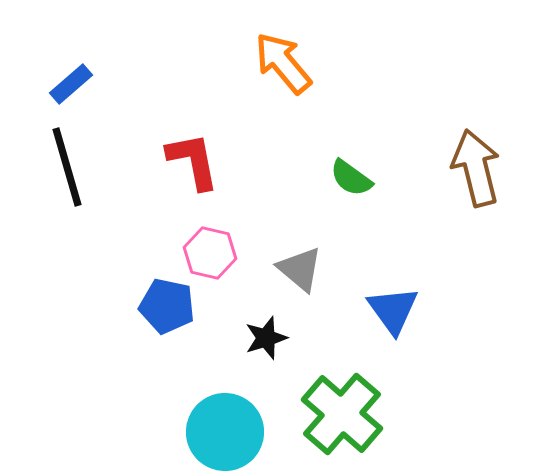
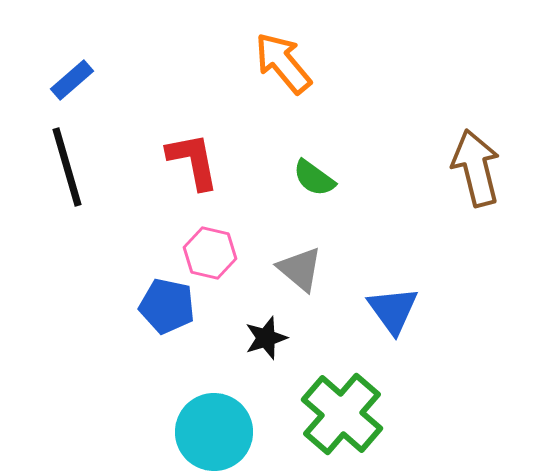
blue rectangle: moved 1 px right, 4 px up
green semicircle: moved 37 px left
cyan circle: moved 11 px left
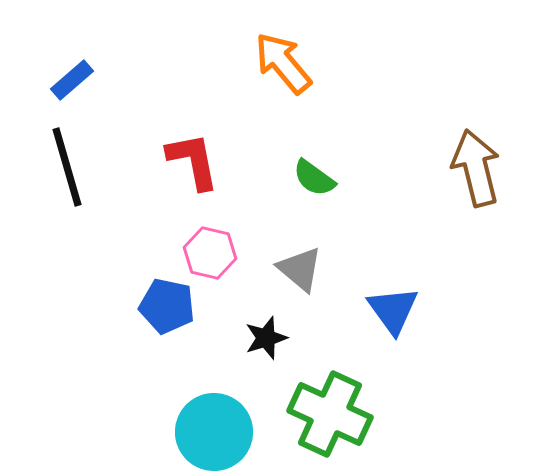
green cross: moved 12 px left; rotated 16 degrees counterclockwise
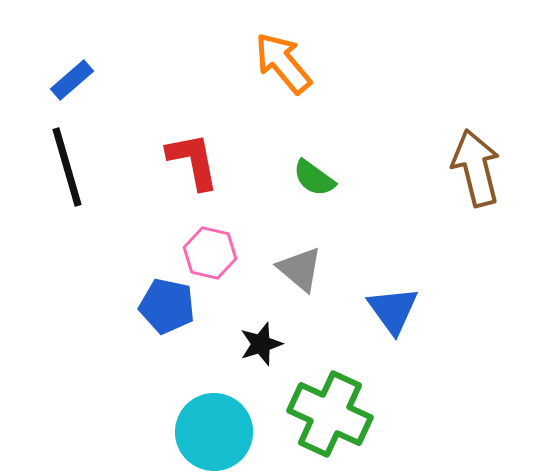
black star: moved 5 px left, 6 px down
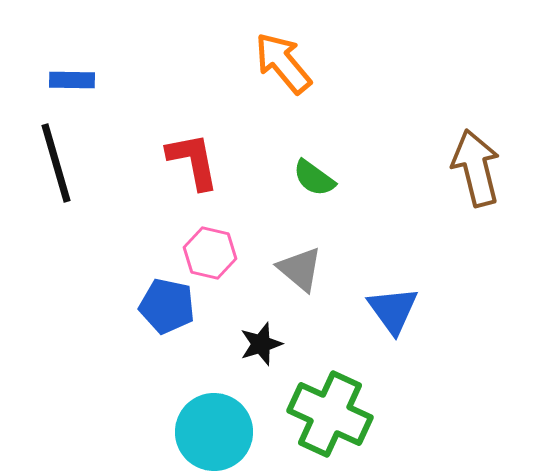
blue rectangle: rotated 42 degrees clockwise
black line: moved 11 px left, 4 px up
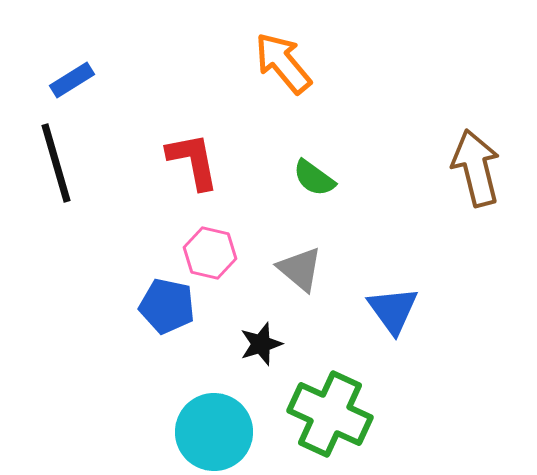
blue rectangle: rotated 33 degrees counterclockwise
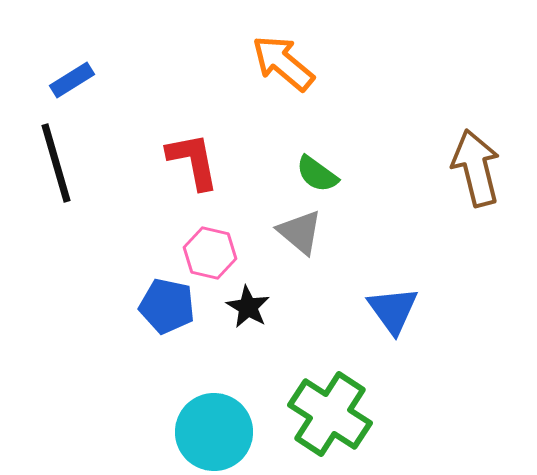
orange arrow: rotated 10 degrees counterclockwise
green semicircle: moved 3 px right, 4 px up
gray triangle: moved 37 px up
black star: moved 13 px left, 37 px up; rotated 24 degrees counterclockwise
green cross: rotated 8 degrees clockwise
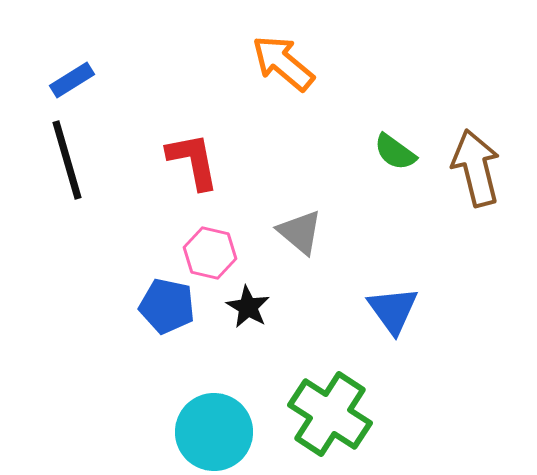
black line: moved 11 px right, 3 px up
green semicircle: moved 78 px right, 22 px up
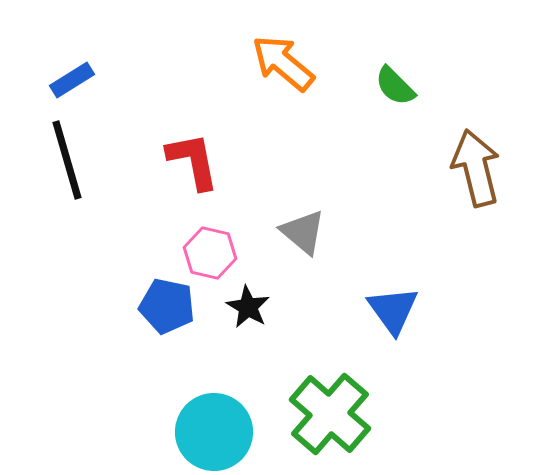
green semicircle: moved 66 px up; rotated 9 degrees clockwise
gray triangle: moved 3 px right
green cross: rotated 8 degrees clockwise
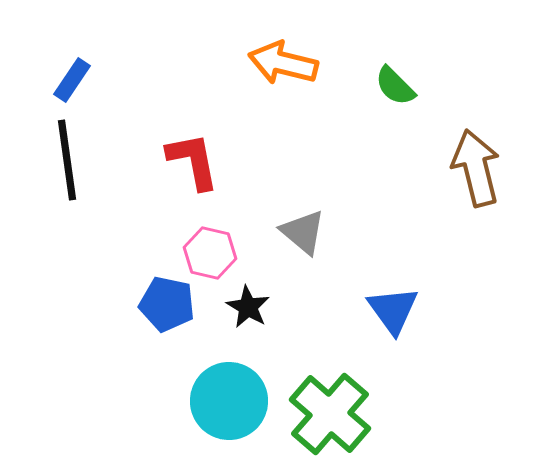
orange arrow: rotated 26 degrees counterclockwise
blue rectangle: rotated 24 degrees counterclockwise
black line: rotated 8 degrees clockwise
blue pentagon: moved 2 px up
cyan circle: moved 15 px right, 31 px up
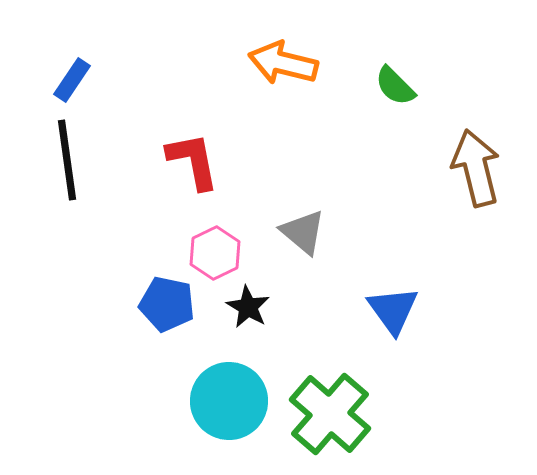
pink hexagon: moved 5 px right; rotated 21 degrees clockwise
